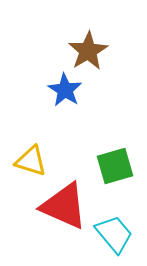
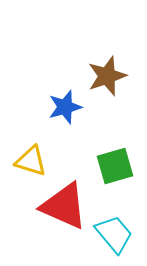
brown star: moved 19 px right, 25 px down; rotated 12 degrees clockwise
blue star: moved 17 px down; rotated 24 degrees clockwise
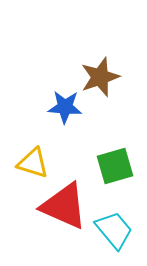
brown star: moved 7 px left, 1 px down
blue star: rotated 20 degrees clockwise
yellow triangle: moved 2 px right, 2 px down
cyan trapezoid: moved 4 px up
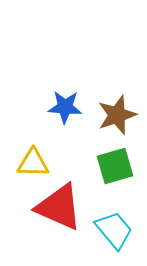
brown star: moved 17 px right, 38 px down
yellow triangle: rotated 16 degrees counterclockwise
red triangle: moved 5 px left, 1 px down
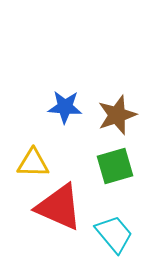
cyan trapezoid: moved 4 px down
